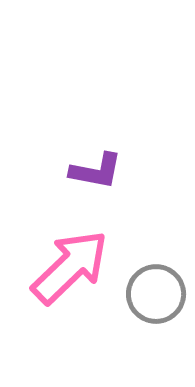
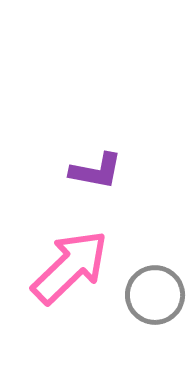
gray circle: moved 1 px left, 1 px down
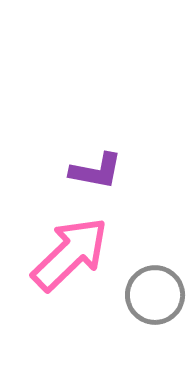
pink arrow: moved 13 px up
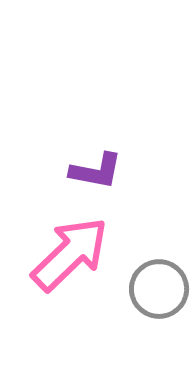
gray circle: moved 4 px right, 6 px up
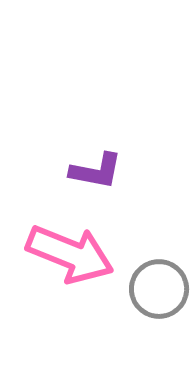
pink arrow: rotated 66 degrees clockwise
